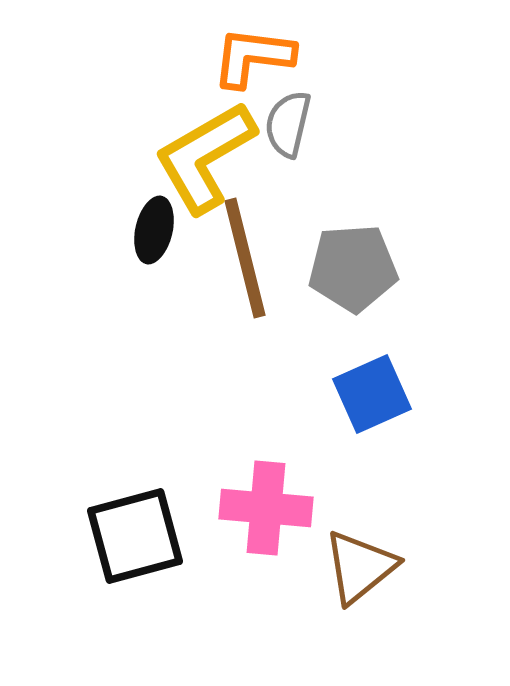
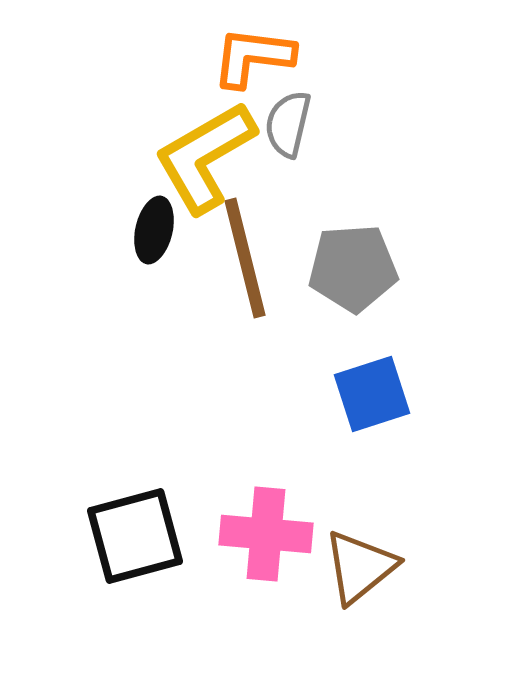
blue square: rotated 6 degrees clockwise
pink cross: moved 26 px down
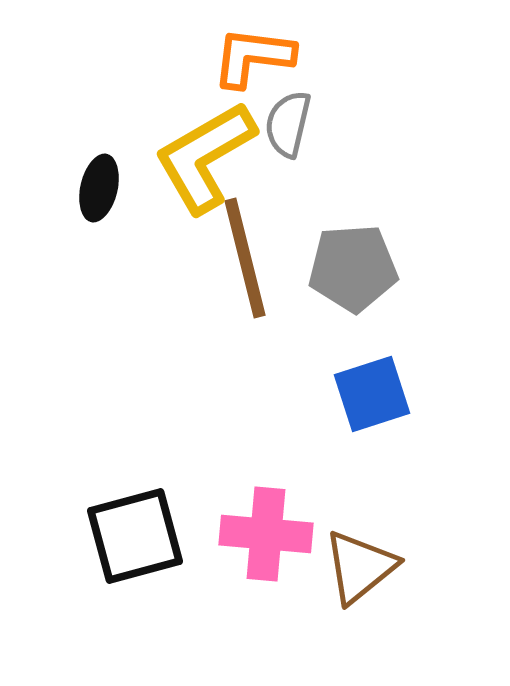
black ellipse: moved 55 px left, 42 px up
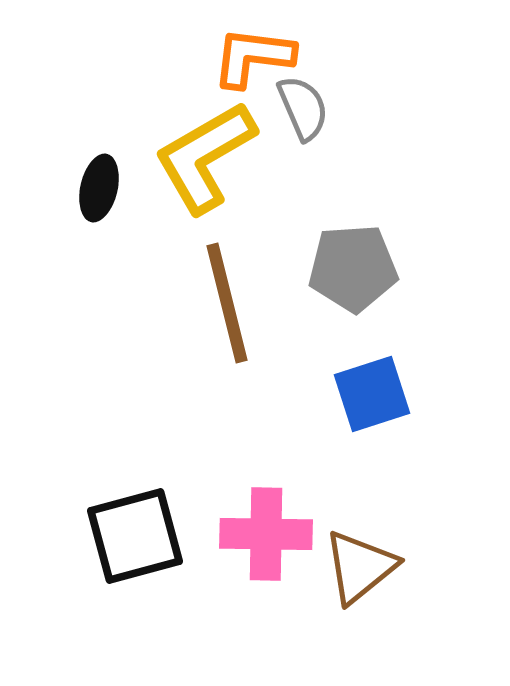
gray semicircle: moved 15 px right, 16 px up; rotated 144 degrees clockwise
brown line: moved 18 px left, 45 px down
pink cross: rotated 4 degrees counterclockwise
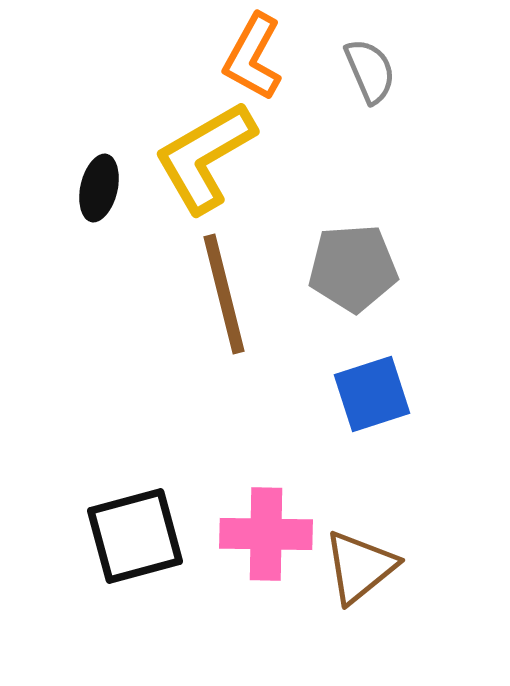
orange L-shape: rotated 68 degrees counterclockwise
gray semicircle: moved 67 px right, 37 px up
brown line: moved 3 px left, 9 px up
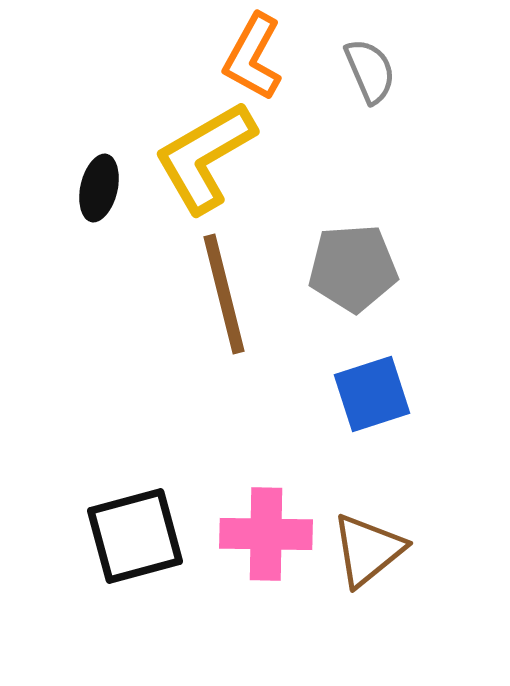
brown triangle: moved 8 px right, 17 px up
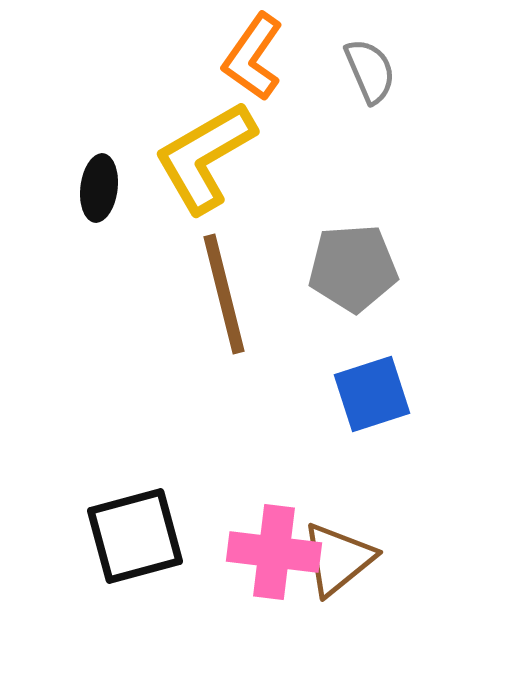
orange L-shape: rotated 6 degrees clockwise
black ellipse: rotated 6 degrees counterclockwise
pink cross: moved 8 px right, 18 px down; rotated 6 degrees clockwise
brown triangle: moved 30 px left, 9 px down
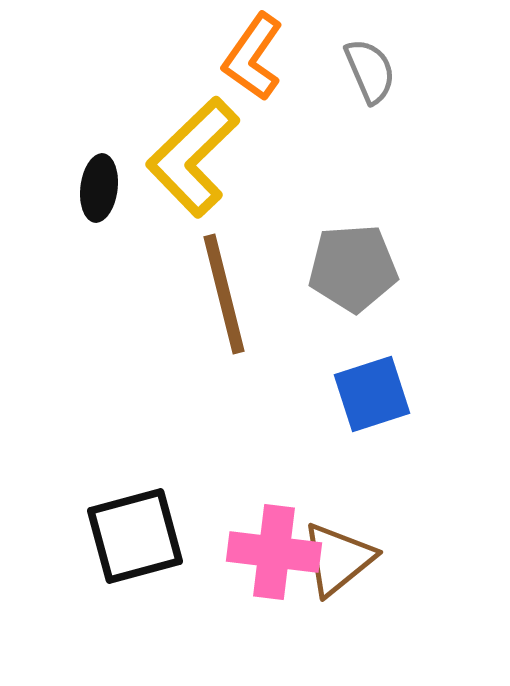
yellow L-shape: moved 12 px left; rotated 14 degrees counterclockwise
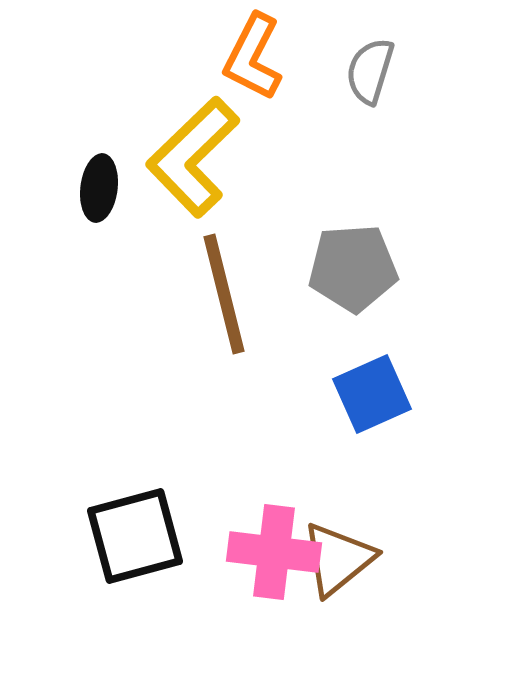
orange L-shape: rotated 8 degrees counterclockwise
gray semicircle: rotated 140 degrees counterclockwise
blue square: rotated 6 degrees counterclockwise
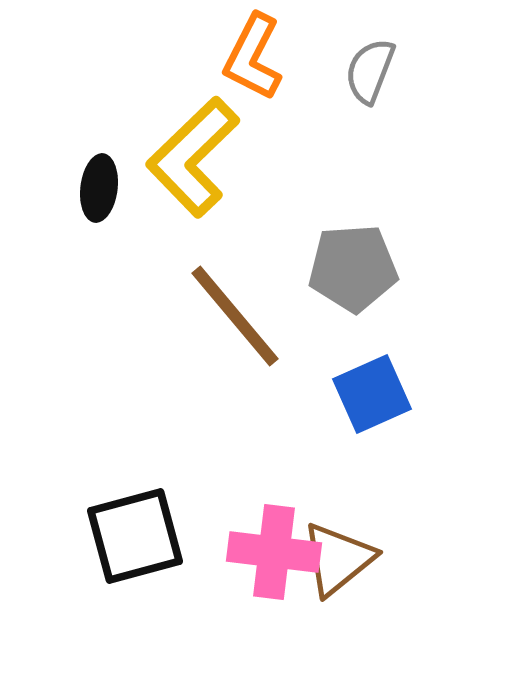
gray semicircle: rotated 4 degrees clockwise
brown line: moved 11 px right, 22 px down; rotated 26 degrees counterclockwise
